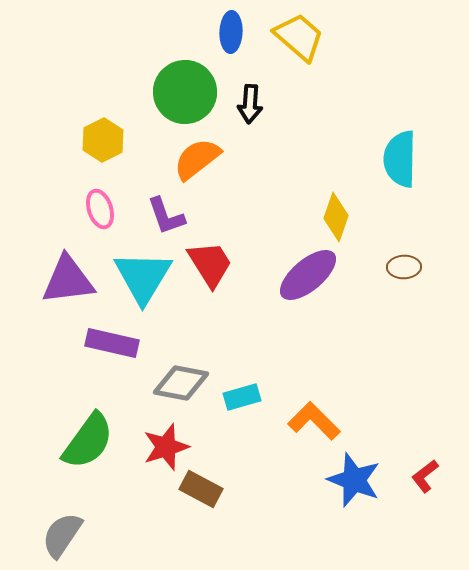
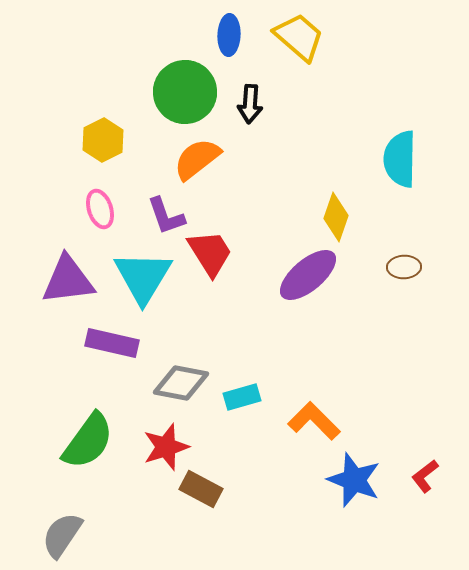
blue ellipse: moved 2 px left, 3 px down
red trapezoid: moved 11 px up
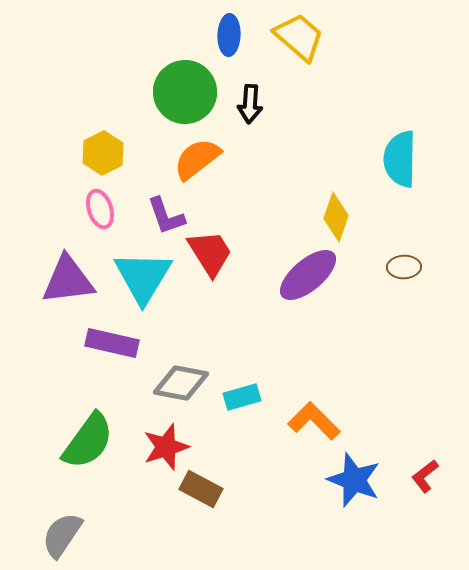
yellow hexagon: moved 13 px down
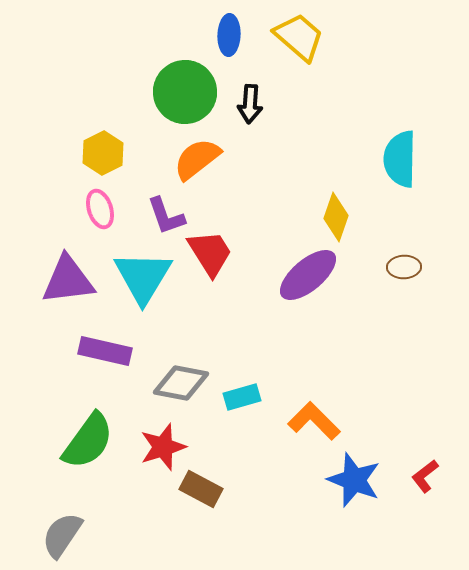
purple rectangle: moved 7 px left, 8 px down
red star: moved 3 px left
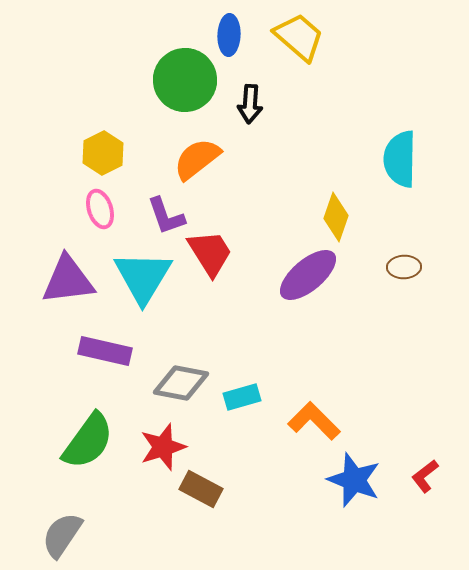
green circle: moved 12 px up
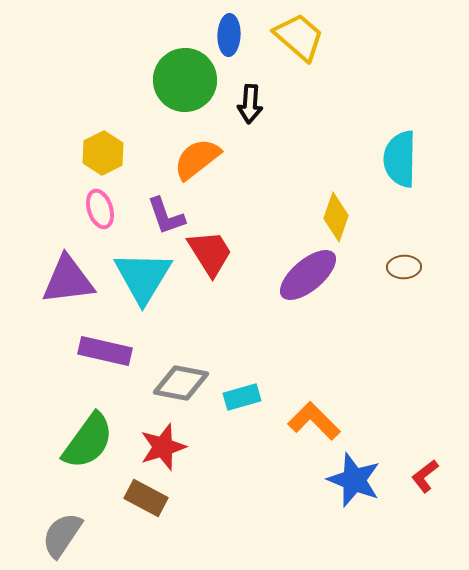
brown rectangle: moved 55 px left, 9 px down
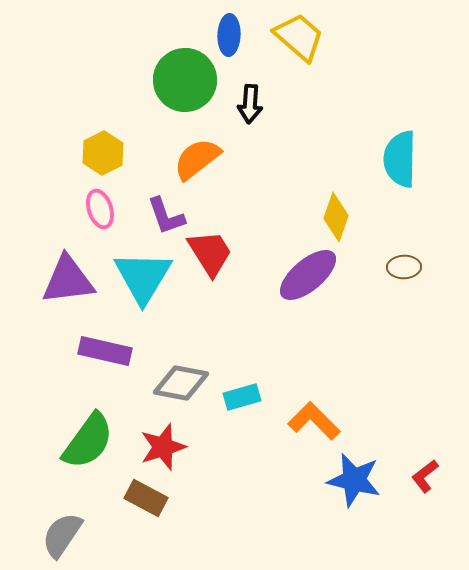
blue star: rotated 8 degrees counterclockwise
